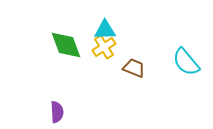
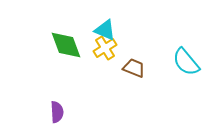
cyan triangle: rotated 25 degrees clockwise
yellow cross: moved 1 px right, 1 px down
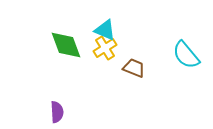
cyan semicircle: moved 7 px up
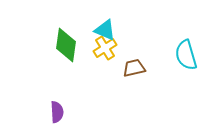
green diamond: rotated 28 degrees clockwise
cyan semicircle: rotated 24 degrees clockwise
brown trapezoid: rotated 35 degrees counterclockwise
